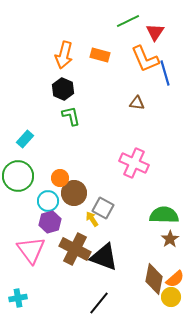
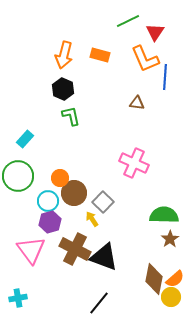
blue line: moved 4 px down; rotated 20 degrees clockwise
gray square: moved 6 px up; rotated 15 degrees clockwise
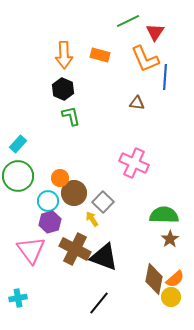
orange arrow: rotated 16 degrees counterclockwise
cyan rectangle: moved 7 px left, 5 px down
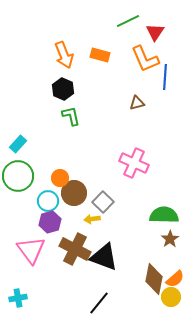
orange arrow: rotated 20 degrees counterclockwise
brown triangle: rotated 21 degrees counterclockwise
yellow arrow: rotated 63 degrees counterclockwise
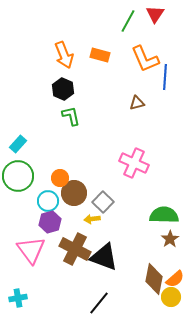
green line: rotated 35 degrees counterclockwise
red triangle: moved 18 px up
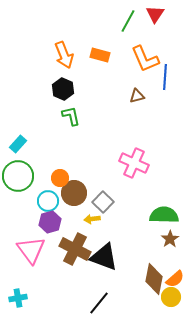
brown triangle: moved 7 px up
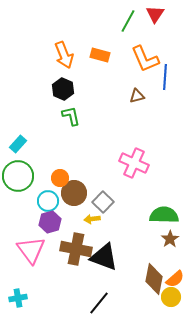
brown cross: moved 1 px right; rotated 16 degrees counterclockwise
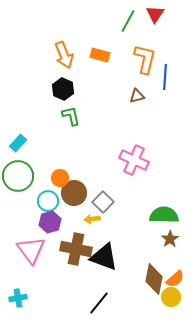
orange L-shape: rotated 144 degrees counterclockwise
cyan rectangle: moved 1 px up
pink cross: moved 3 px up
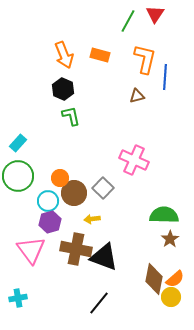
gray square: moved 14 px up
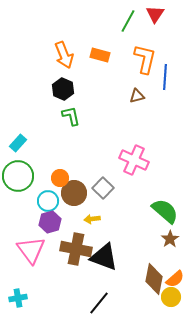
green semicircle: moved 1 px right, 4 px up; rotated 40 degrees clockwise
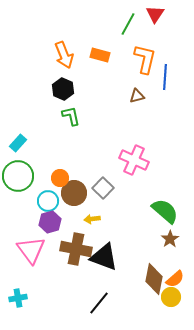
green line: moved 3 px down
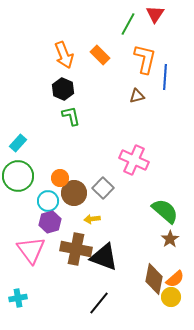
orange rectangle: rotated 30 degrees clockwise
